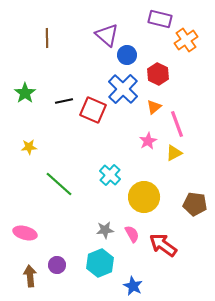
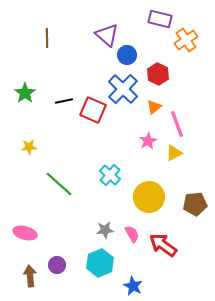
yellow circle: moved 5 px right
brown pentagon: rotated 15 degrees counterclockwise
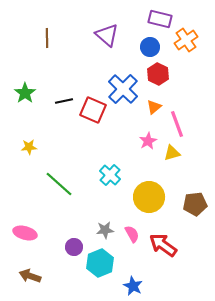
blue circle: moved 23 px right, 8 px up
yellow triangle: moved 2 px left; rotated 12 degrees clockwise
purple circle: moved 17 px right, 18 px up
brown arrow: rotated 65 degrees counterclockwise
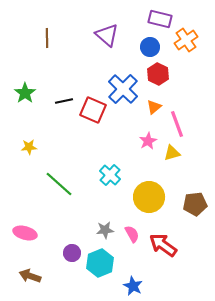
purple circle: moved 2 px left, 6 px down
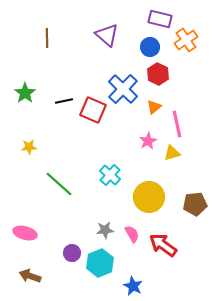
pink line: rotated 8 degrees clockwise
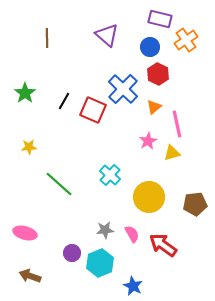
black line: rotated 48 degrees counterclockwise
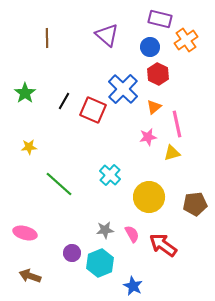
pink star: moved 4 px up; rotated 18 degrees clockwise
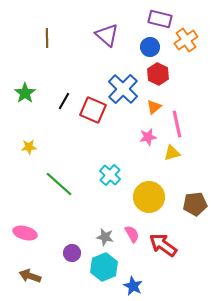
gray star: moved 7 px down; rotated 18 degrees clockwise
cyan hexagon: moved 4 px right, 4 px down
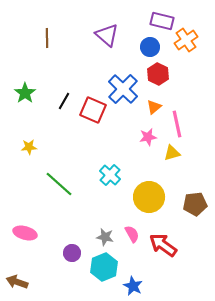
purple rectangle: moved 2 px right, 2 px down
brown arrow: moved 13 px left, 6 px down
